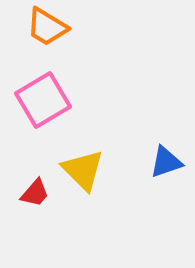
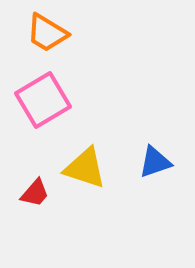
orange trapezoid: moved 6 px down
blue triangle: moved 11 px left
yellow triangle: moved 2 px right, 2 px up; rotated 27 degrees counterclockwise
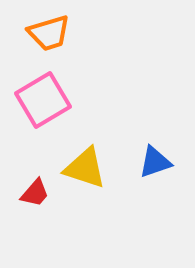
orange trapezoid: moved 2 px right; rotated 48 degrees counterclockwise
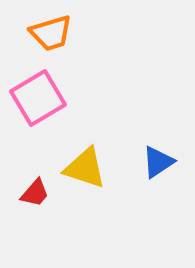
orange trapezoid: moved 2 px right
pink square: moved 5 px left, 2 px up
blue triangle: moved 3 px right; rotated 15 degrees counterclockwise
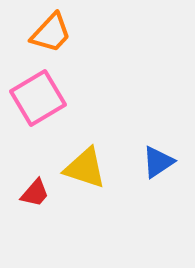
orange trapezoid: rotated 30 degrees counterclockwise
